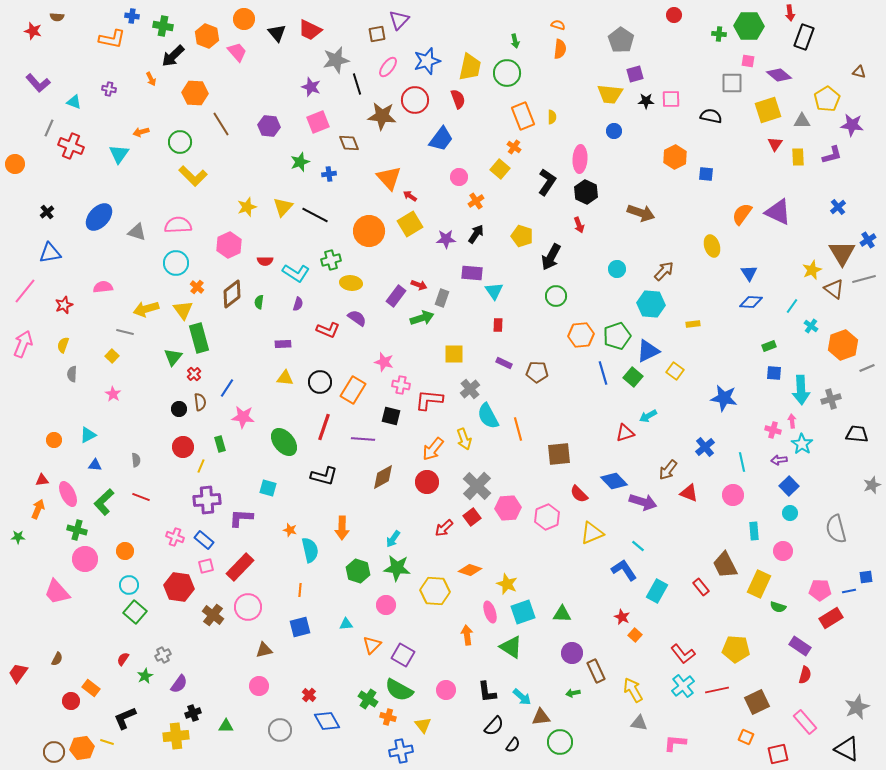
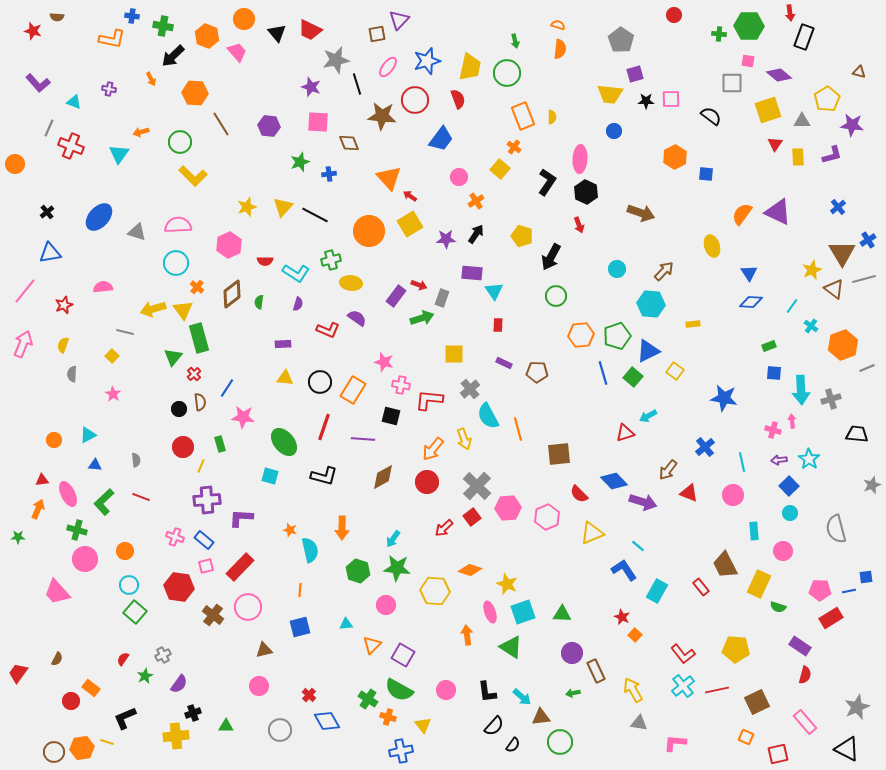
black semicircle at (711, 116): rotated 25 degrees clockwise
pink square at (318, 122): rotated 25 degrees clockwise
yellow arrow at (146, 309): moved 7 px right
cyan star at (802, 444): moved 7 px right, 15 px down
cyan square at (268, 488): moved 2 px right, 12 px up
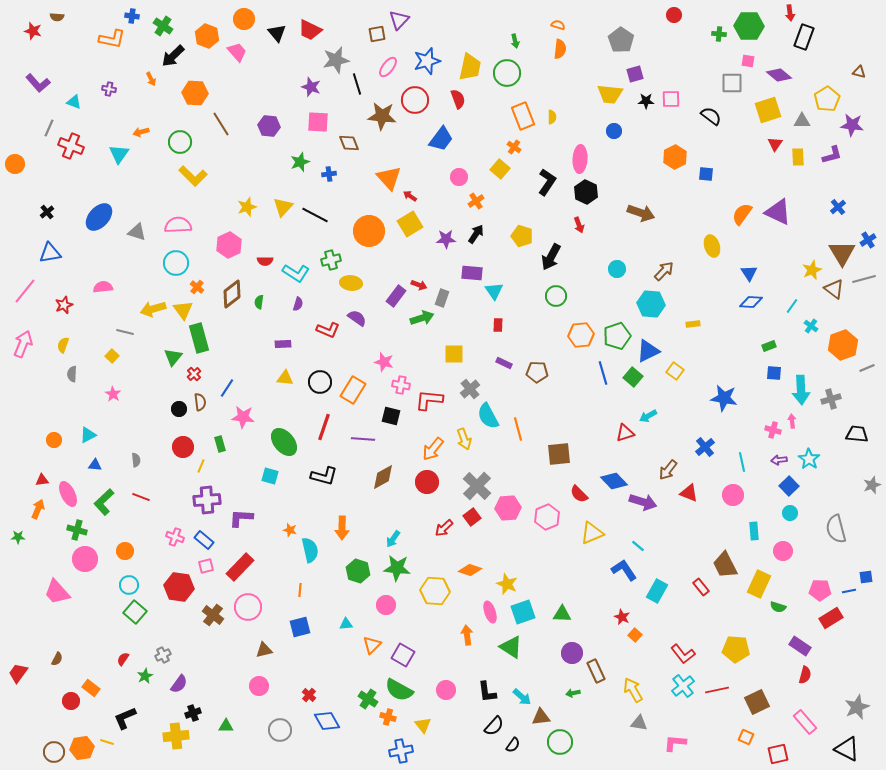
green cross at (163, 26): rotated 24 degrees clockwise
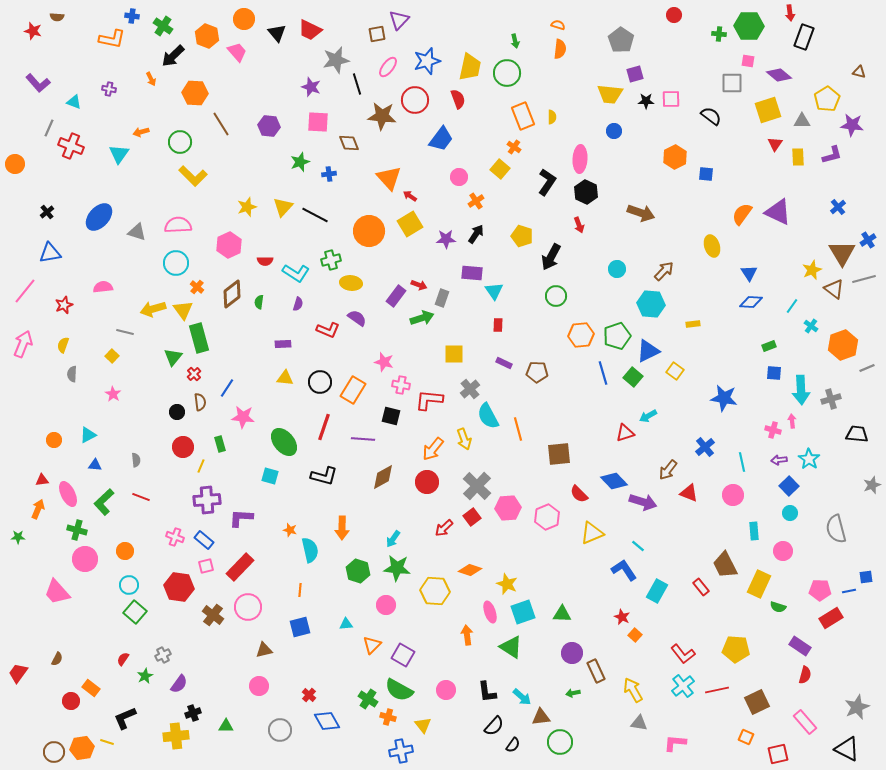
black circle at (179, 409): moved 2 px left, 3 px down
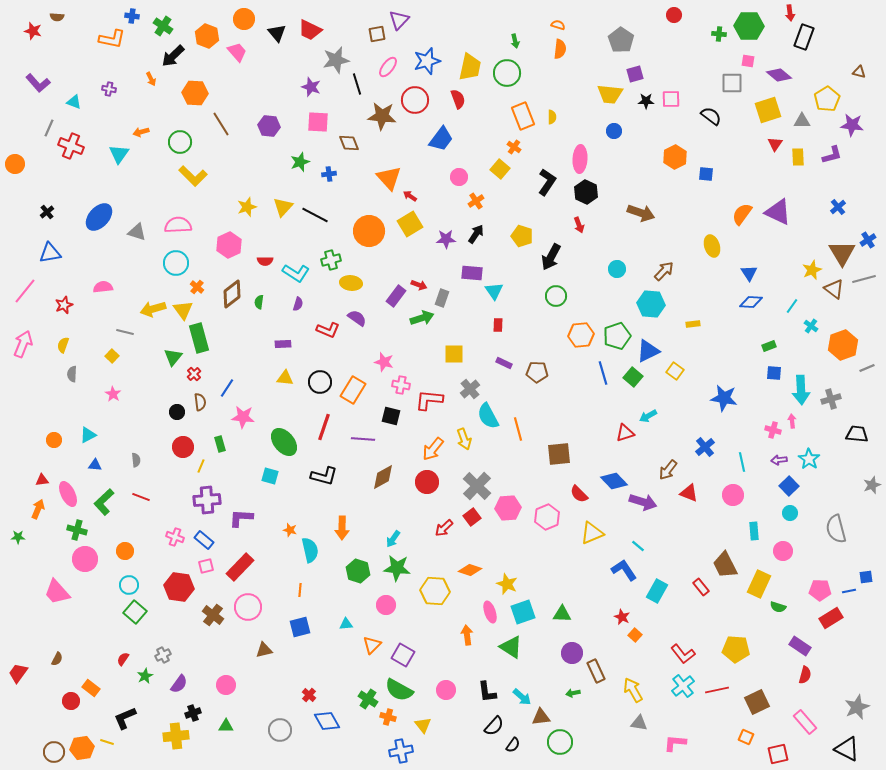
pink circle at (259, 686): moved 33 px left, 1 px up
